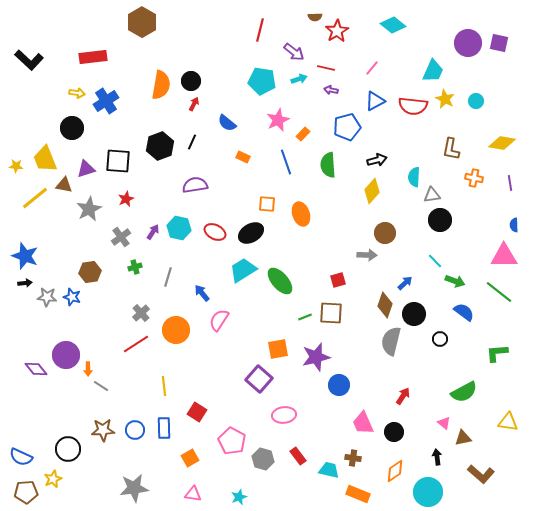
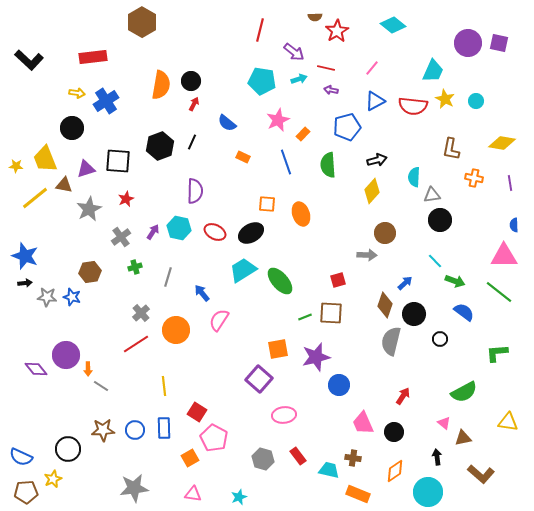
purple semicircle at (195, 185): moved 6 px down; rotated 100 degrees clockwise
pink pentagon at (232, 441): moved 18 px left, 3 px up
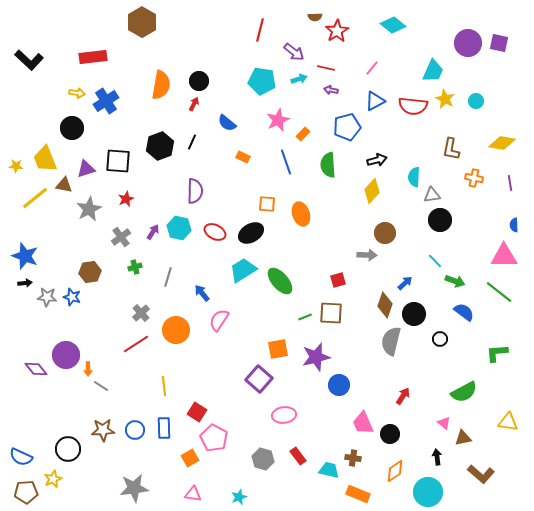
black circle at (191, 81): moved 8 px right
black circle at (394, 432): moved 4 px left, 2 px down
